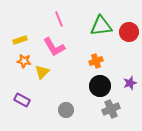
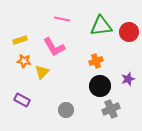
pink line: moved 3 px right; rotated 56 degrees counterclockwise
purple star: moved 2 px left, 4 px up
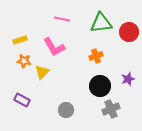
green triangle: moved 3 px up
orange cross: moved 5 px up
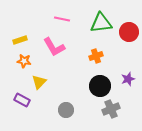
yellow triangle: moved 3 px left, 10 px down
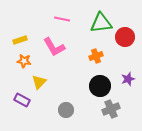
red circle: moved 4 px left, 5 px down
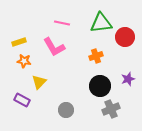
pink line: moved 4 px down
yellow rectangle: moved 1 px left, 2 px down
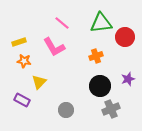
pink line: rotated 28 degrees clockwise
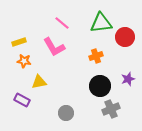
yellow triangle: rotated 35 degrees clockwise
gray circle: moved 3 px down
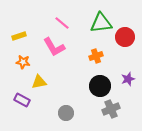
yellow rectangle: moved 6 px up
orange star: moved 1 px left, 1 px down
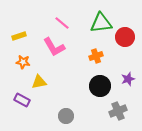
gray cross: moved 7 px right, 2 px down
gray circle: moved 3 px down
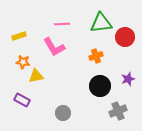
pink line: moved 1 px down; rotated 42 degrees counterclockwise
yellow triangle: moved 3 px left, 6 px up
gray circle: moved 3 px left, 3 px up
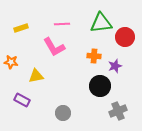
yellow rectangle: moved 2 px right, 8 px up
orange cross: moved 2 px left; rotated 24 degrees clockwise
orange star: moved 12 px left
purple star: moved 13 px left, 13 px up
